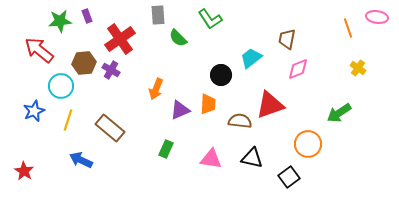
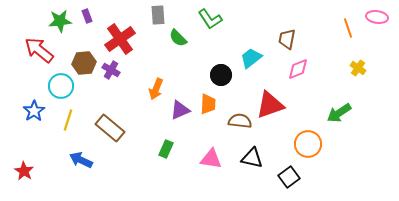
blue star: rotated 10 degrees counterclockwise
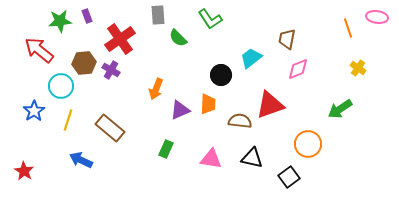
green arrow: moved 1 px right, 4 px up
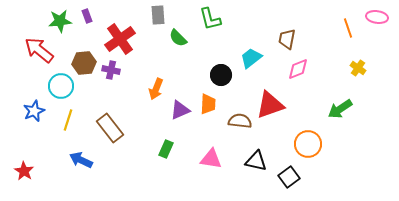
green L-shape: rotated 20 degrees clockwise
purple cross: rotated 18 degrees counterclockwise
blue star: rotated 10 degrees clockwise
brown rectangle: rotated 12 degrees clockwise
black triangle: moved 4 px right, 3 px down
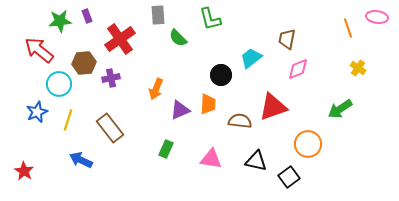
purple cross: moved 8 px down; rotated 24 degrees counterclockwise
cyan circle: moved 2 px left, 2 px up
red triangle: moved 3 px right, 2 px down
blue star: moved 3 px right, 1 px down
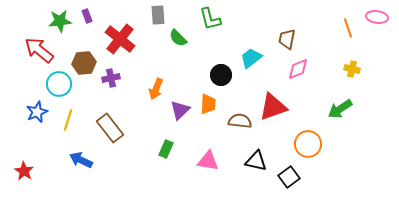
red cross: rotated 16 degrees counterclockwise
yellow cross: moved 6 px left, 1 px down; rotated 21 degrees counterclockwise
purple triangle: rotated 20 degrees counterclockwise
pink triangle: moved 3 px left, 2 px down
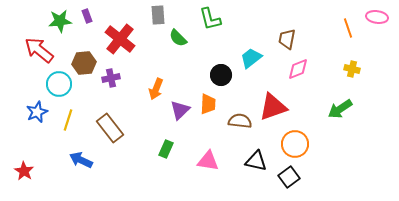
orange circle: moved 13 px left
